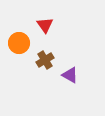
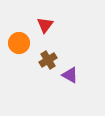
red triangle: rotated 12 degrees clockwise
brown cross: moved 3 px right
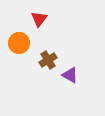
red triangle: moved 6 px left, 6 px up
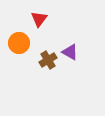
purple triangle: moved 23 px up
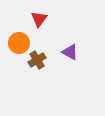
brown cross: moved 11 px left
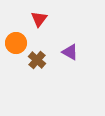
orange circle: moved 3 px left
brown cross: rotated 18 degrees counterclockwise
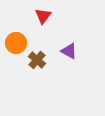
red triangle: moved 4 px right, 3 px up
purple triangle: moved 1 px left, 1 px up
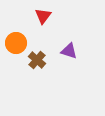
purple triangle: rotated 12 degrees counterclockwise
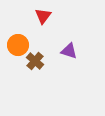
orange circle: moved 2 px right, 2 px down
brown cross: moved 2 px left, 1 px down
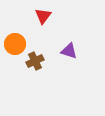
orange circle: moved 3 px left, 1 px up
brown cross: rotated 24 degrees clockwise
